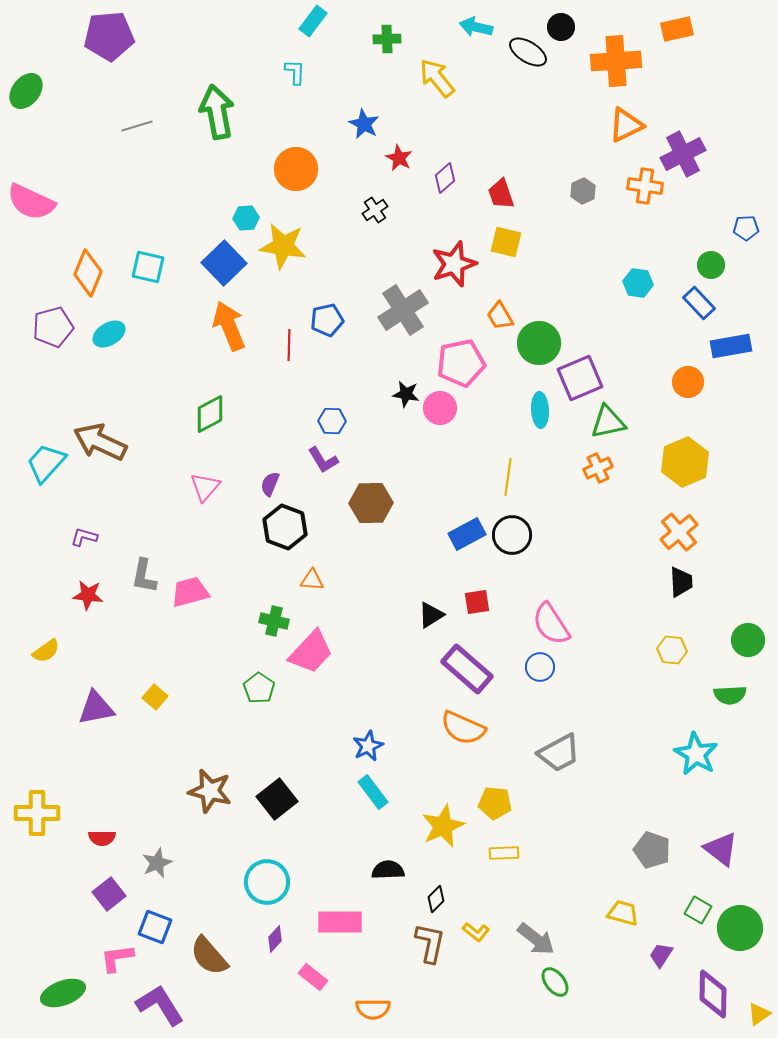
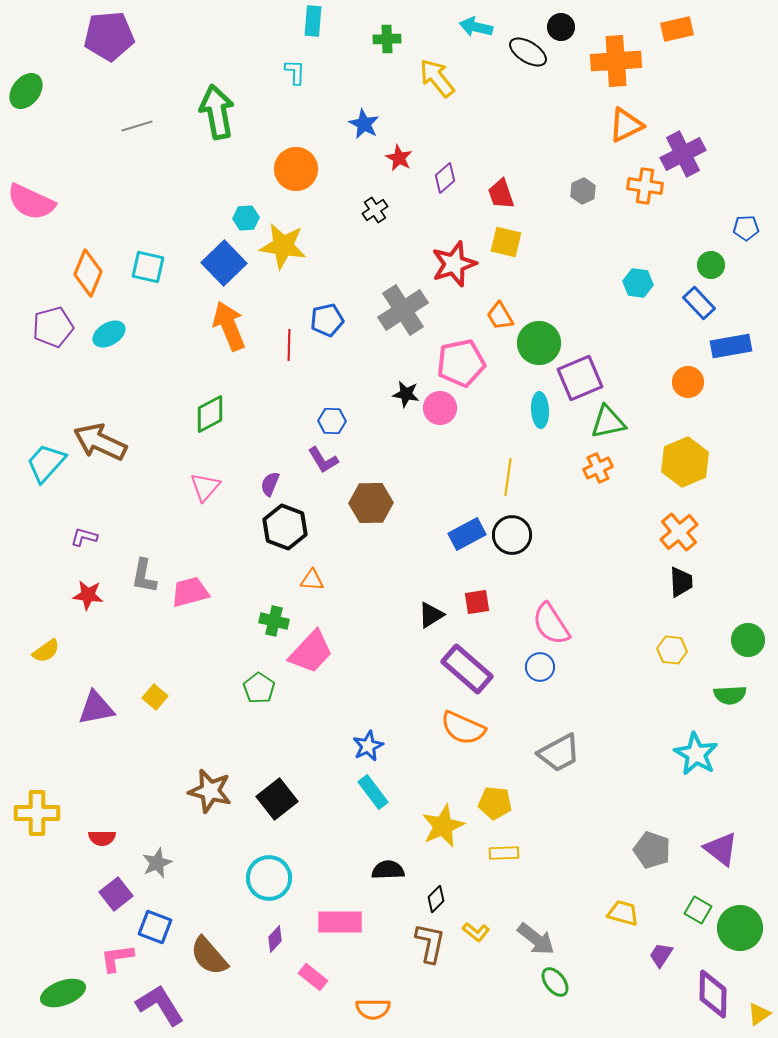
cyan rectangle at (313, 21): rotated 32 degrees counterclockwise
cyan circle at (267, 882): moved 2 px right, 4 px up
purple square at (109, 894): moved 7 px right
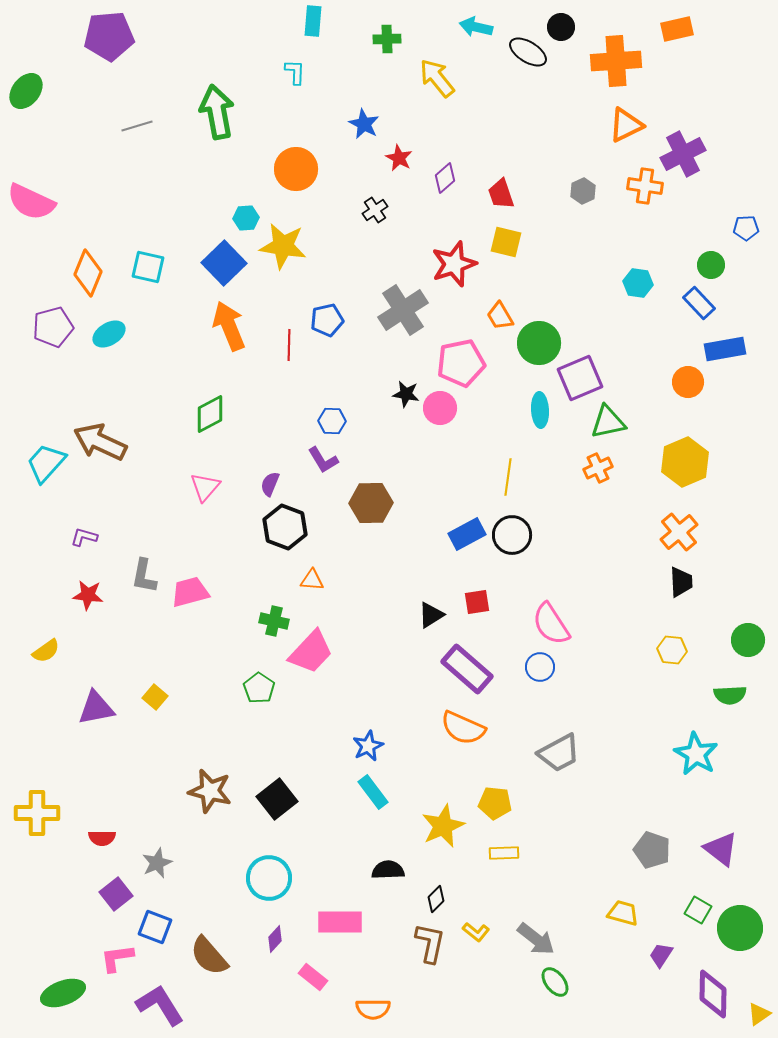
blue rectangle at (731, 346): moved 6 px left, 3 px down
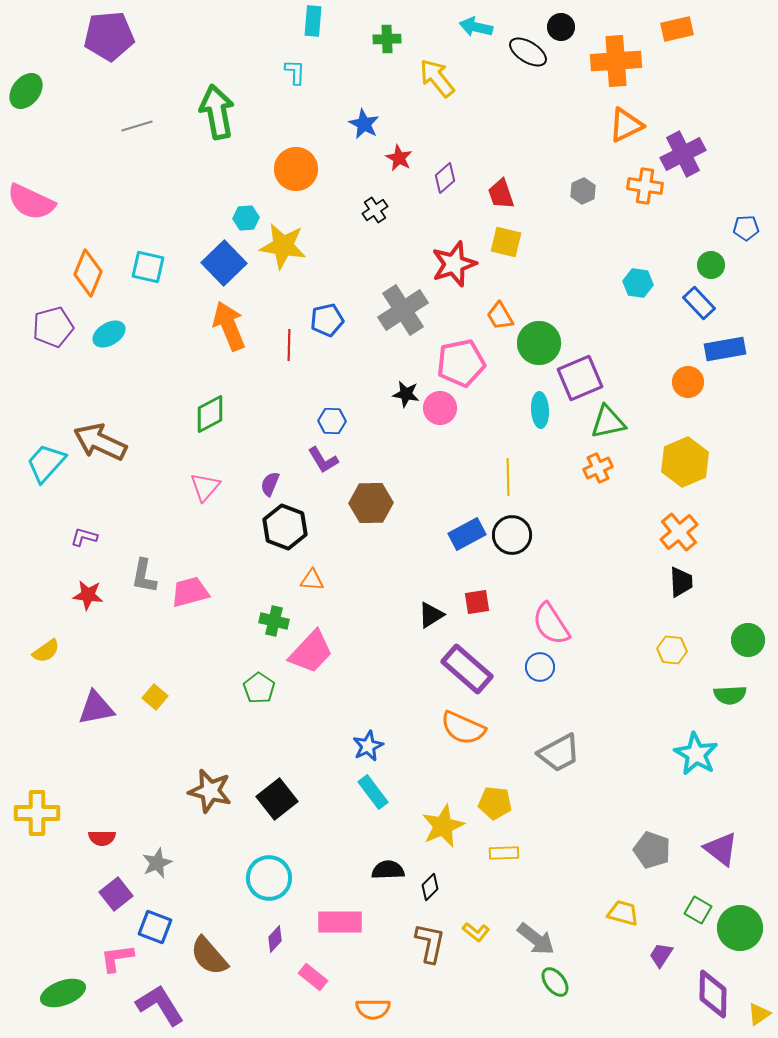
yellow line at (508, 477): rotated 9 degrees counterclockwise
black diamond at (436, 899): moved 6 px left, 12 px up
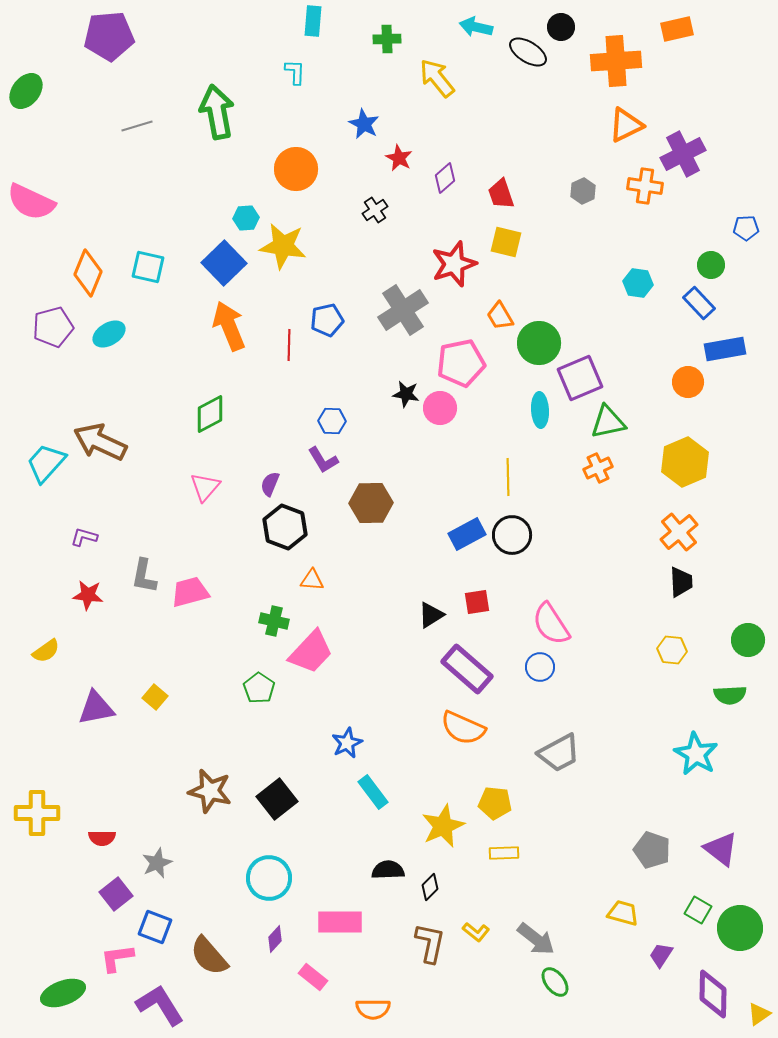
blue star at (368, 746): moved 21 px left, 3 px up
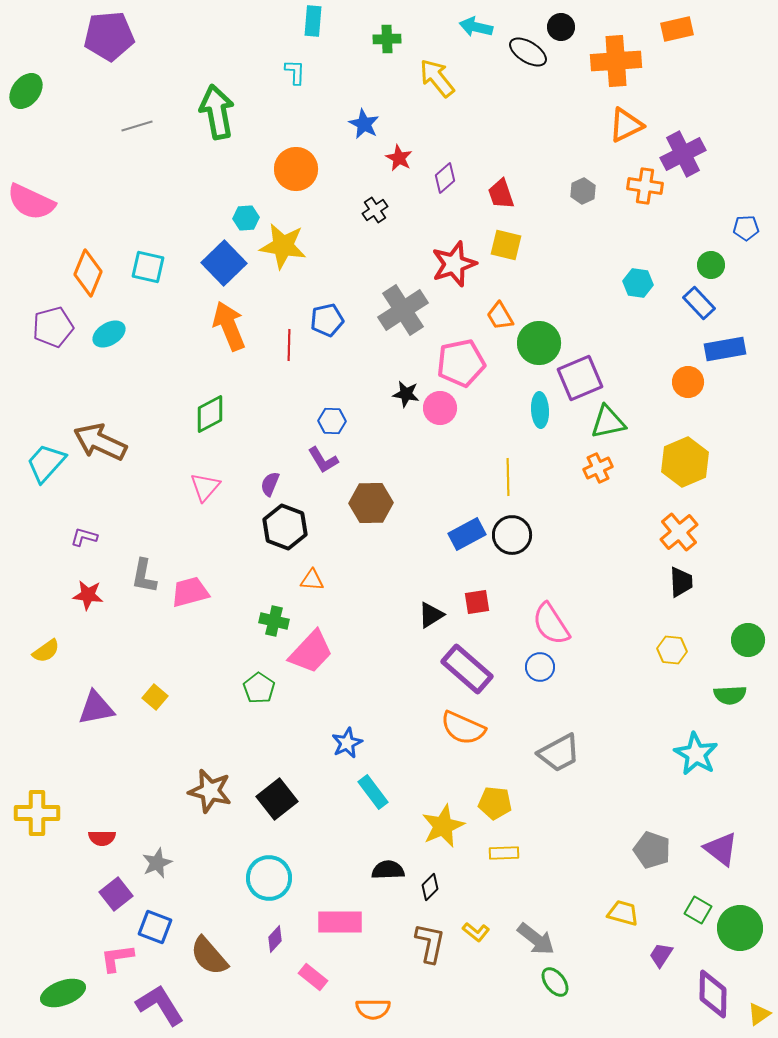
yellow square at (506, 242): moved 3 px down
